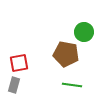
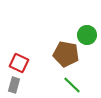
green circle: moved 3 px right, 3 px down
red square: rotated 36 degrees clockwise
green line: rotated 36 degrees clockwise
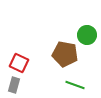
brown pentagon: moved 1 px left
green line: moved 3 px right; rotated 24 degrees counterclockwise
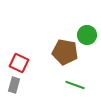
brown pentagon: moved 2 px up
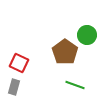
brown pentagon: rotated 25 degrees clockwise
gray rectangle: moved 2 px down
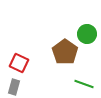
green circle: moved 1 px up
green line: moved 9 px right, 1 px up
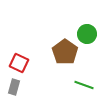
green line: moved 1 px down
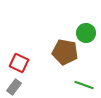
green circle: moved 1 px left, 1 px up
brown pentagon: rotated 25 degrees counterclockwise
gray rectangle: rotated 21 degrees clockwise
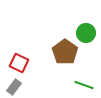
brown pentagon: rotated 25 degrees clockwise
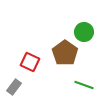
green circle: moved 2 px left, 1 px up
brown pentagon: moved 1 px down
red square: moved 11 px right, 1 px up
